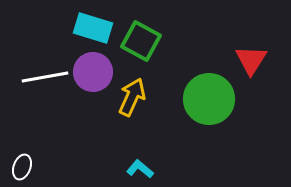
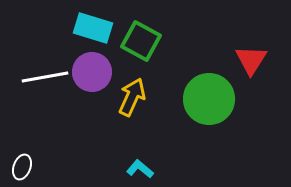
purple circle: moved 1 px left
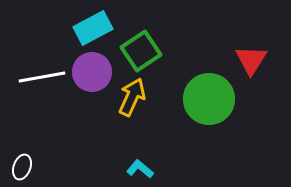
cyan rectangle: rotated 45 degrees counterclockwise
green square: moved 10 px down; rotated 27 degrees clockwise
white line: moved 3 px left
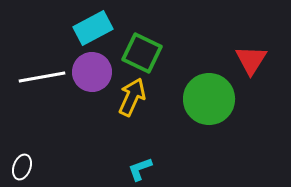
green square: moved 1 px right, 2 px down; rotated 30 degrees counterclockwise
cyan L-shape: rotated 60 degrees counterclockwise
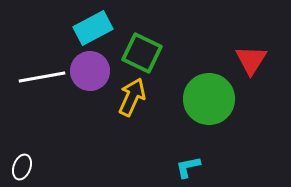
purple circle: moved 2 px left, 1 px up
cyan L-shape: moved 48 px right, 2 px up; rotated 8 degrees clockwise
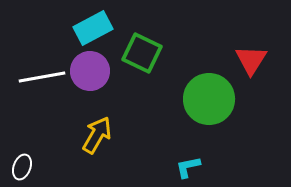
yellow arrow: moved 35 px left, 38 px down; rotated 6 degrees clockwise
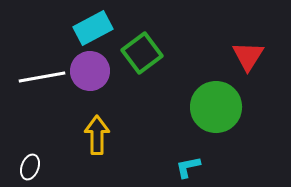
green square: rotated 27 degrees clockwise
red triangle: moved 3 px left, 4 px up
green circle: moved 7 px right, 8 px down
yellow arrow: rotated 30 degrees counterclockwise
white ellipse: moved 8 px right
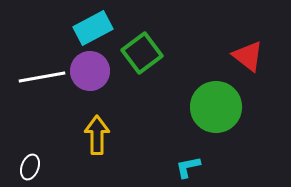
red triangle: rotated 24 degrees counterclockwise
